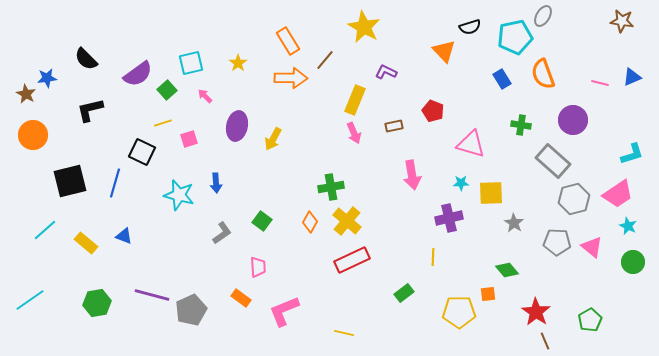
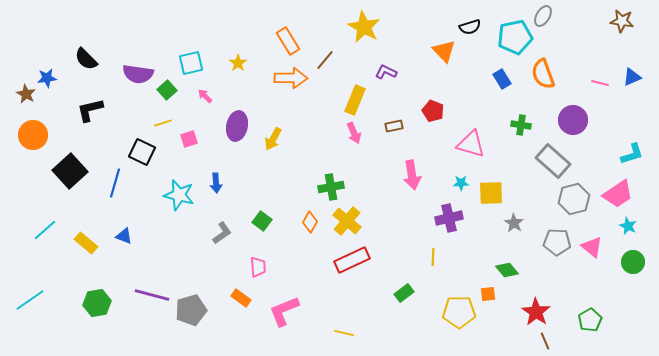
purple semicircle at (138, 74): rotated 44 degrees clockwise
black square at (70, 181): moved 10 px up; rotated 28 degrees counterclockwise
gray pentagon at (191, 310): rotated 8 degrees clockwise
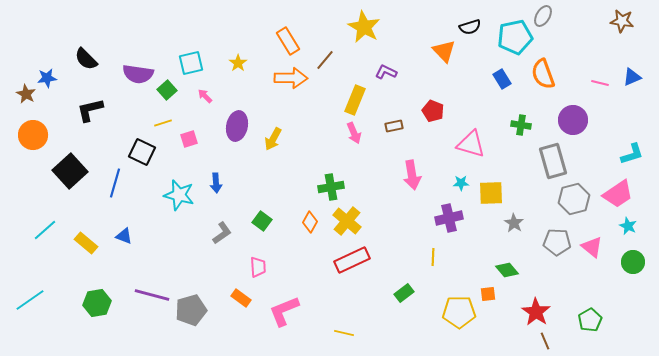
gray rectangle at (553, 161): rotated 32 degrees clockwise
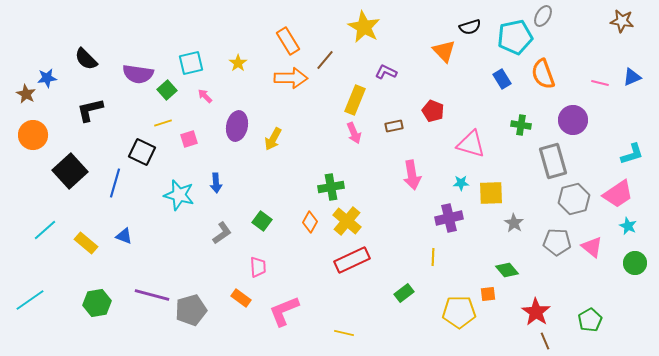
green circle at (633, 262): moved 2 px right, 1 px down
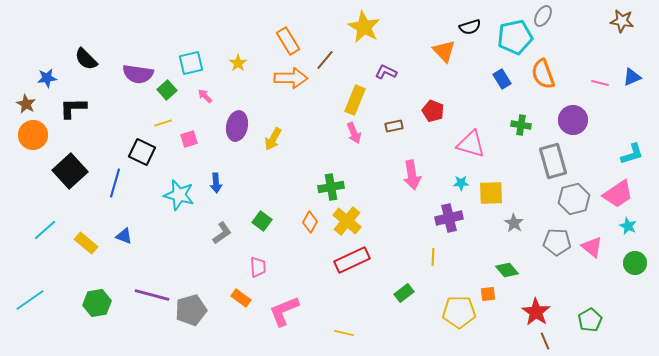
brown star at (26, 94): moved 10 px down
black L-shape at (90, 110): moved 17 px left, 2 px up; rotated 12 degrees clockwise
